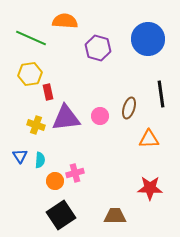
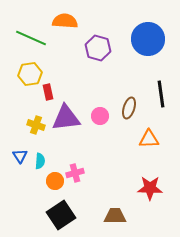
cyan semicircle: moved 1 px down
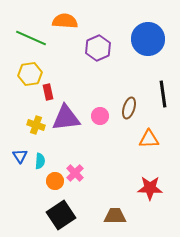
purple hexagon: rotated 20 degrees clockwise
black line: moved 2 px right
pink cross: rotated 30 degrees counterclockwise
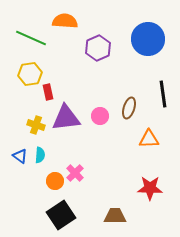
blue triangle: rotated 21 degrees counterclockwise
cyan semicircle: moved 6 px up
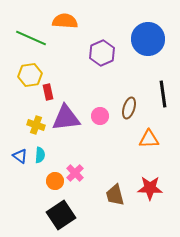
purple hexagon: moved 4 px right, 5 px down
yellow hexagon: moved 1 px down
brown trapezoid: moved 21 px up; rotated 105 degrees counterclockwise
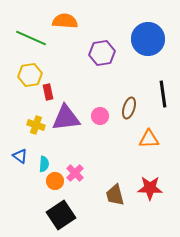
purple hexagon: rotated 15 degrees clockwise
cyan semicircle: moved 4 px right, 9 px down
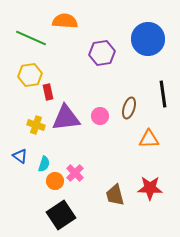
cyan semicircle: rotated 14 degrees clockwise
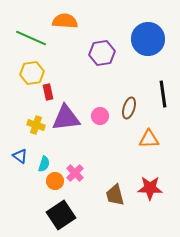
yellow hexagon: moved 2 px right, 2 px up
